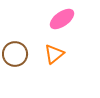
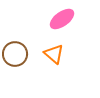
orange triangle: rotated 40 degrees counterclockwise
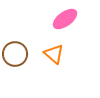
pink ellipse: moved 3 px right
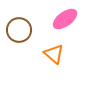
brown circle: moved 4 px right, 24 px up
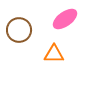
orange triangle: rotated 40 degrees counterclockwise
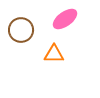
brown circle: moved 2 px right
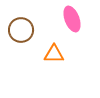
pink ellipse: moved 7 px right; rotated 75 degrees counterclockwise
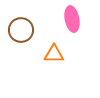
pink ellipse: rotated 10 degrees clockwise
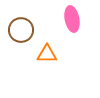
orange triangle: moved 7 px left
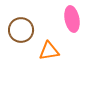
orange triangle: moved 2 px right, 3 px up; rotated 10 degrees counterclockwise
